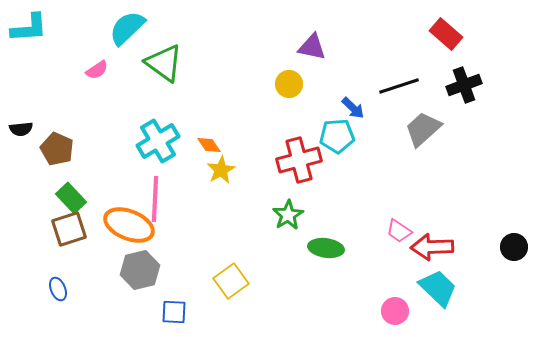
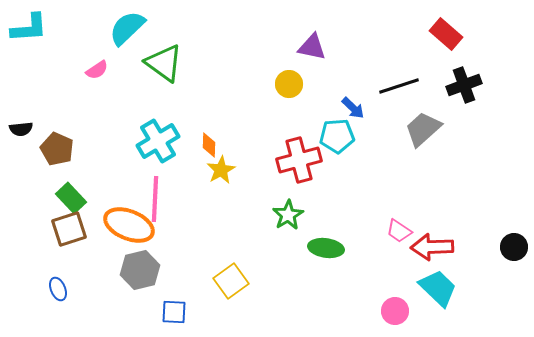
orange diamond: rotated 35 degrees clockwise
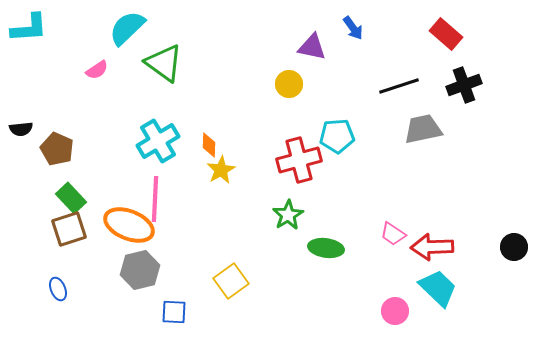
blue arrow: moved 80 px up; rotated 10 degrees clockwise
gray trapezoid: rotated 30 degrees clockwise
pink trapezoid: moved 6 px left, 3 px down
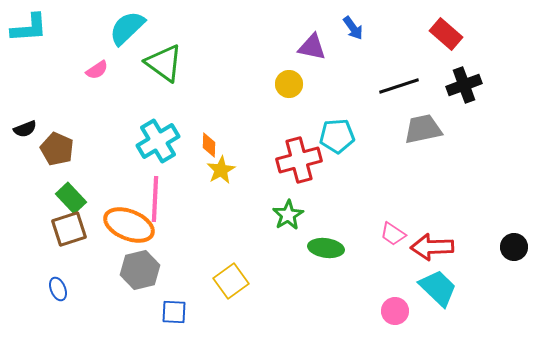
black semicircle: moved 4 px right; rotated 15 degrees counterclockwise
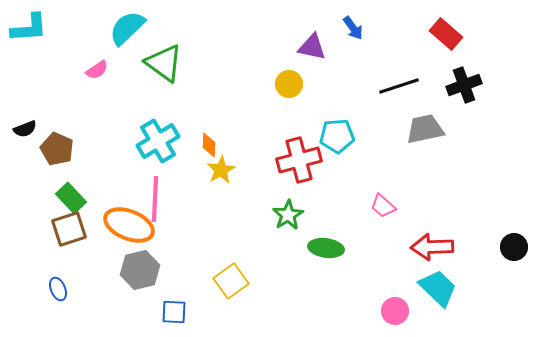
gray trapezoid: moved 2 px right
pink trapezoid: moved 10 px left, 28 px up; rotated 8 degrees clockwise
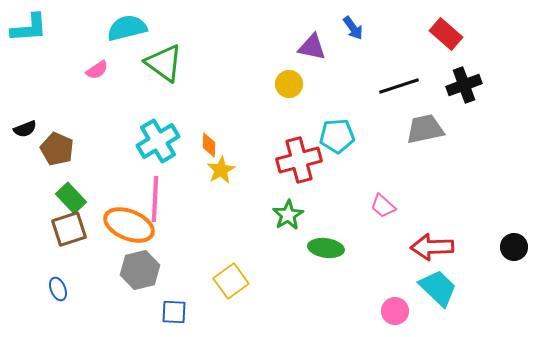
cyan semicircle: rotated 30 degrees clockwise
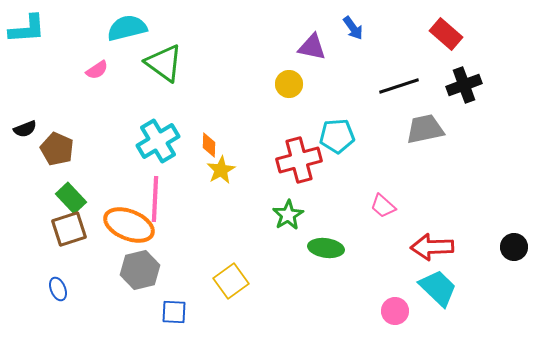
cyan L-shape: moved 2 px left, 1 px down
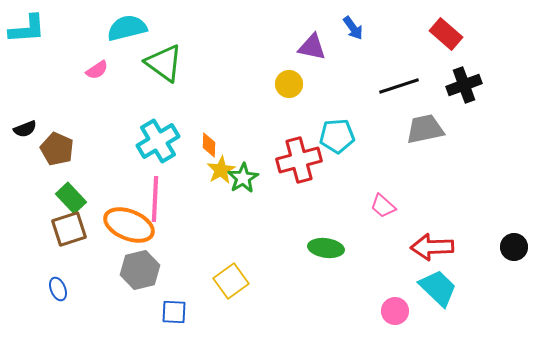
green star: moved 45 px left, 37 px up
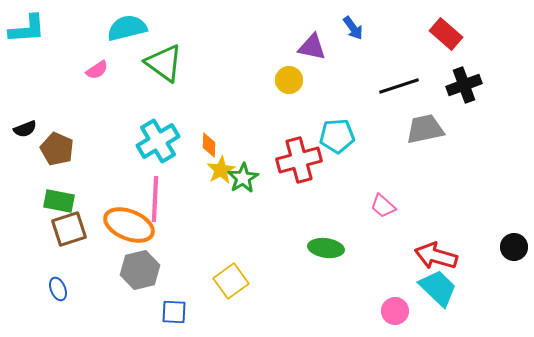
yellow circle: moved 4 px up
green rectangle: moved 12 px left, 3 px down; rotated 36 degrees counterclockwise
red arrow: moved 4 px right, 9 px down; rotated 18 degrees clockwise
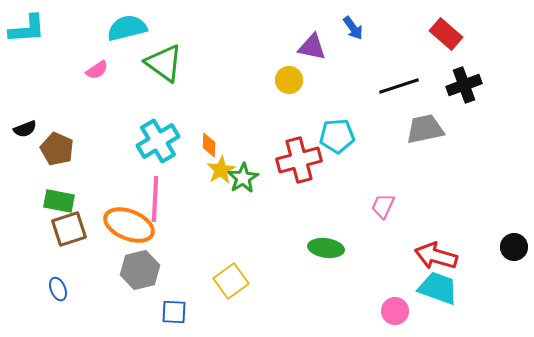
pink trapezoid: rotated 72 degrees clockwise
cyan trapezoid: rotated 24 degrees counterclockwise
